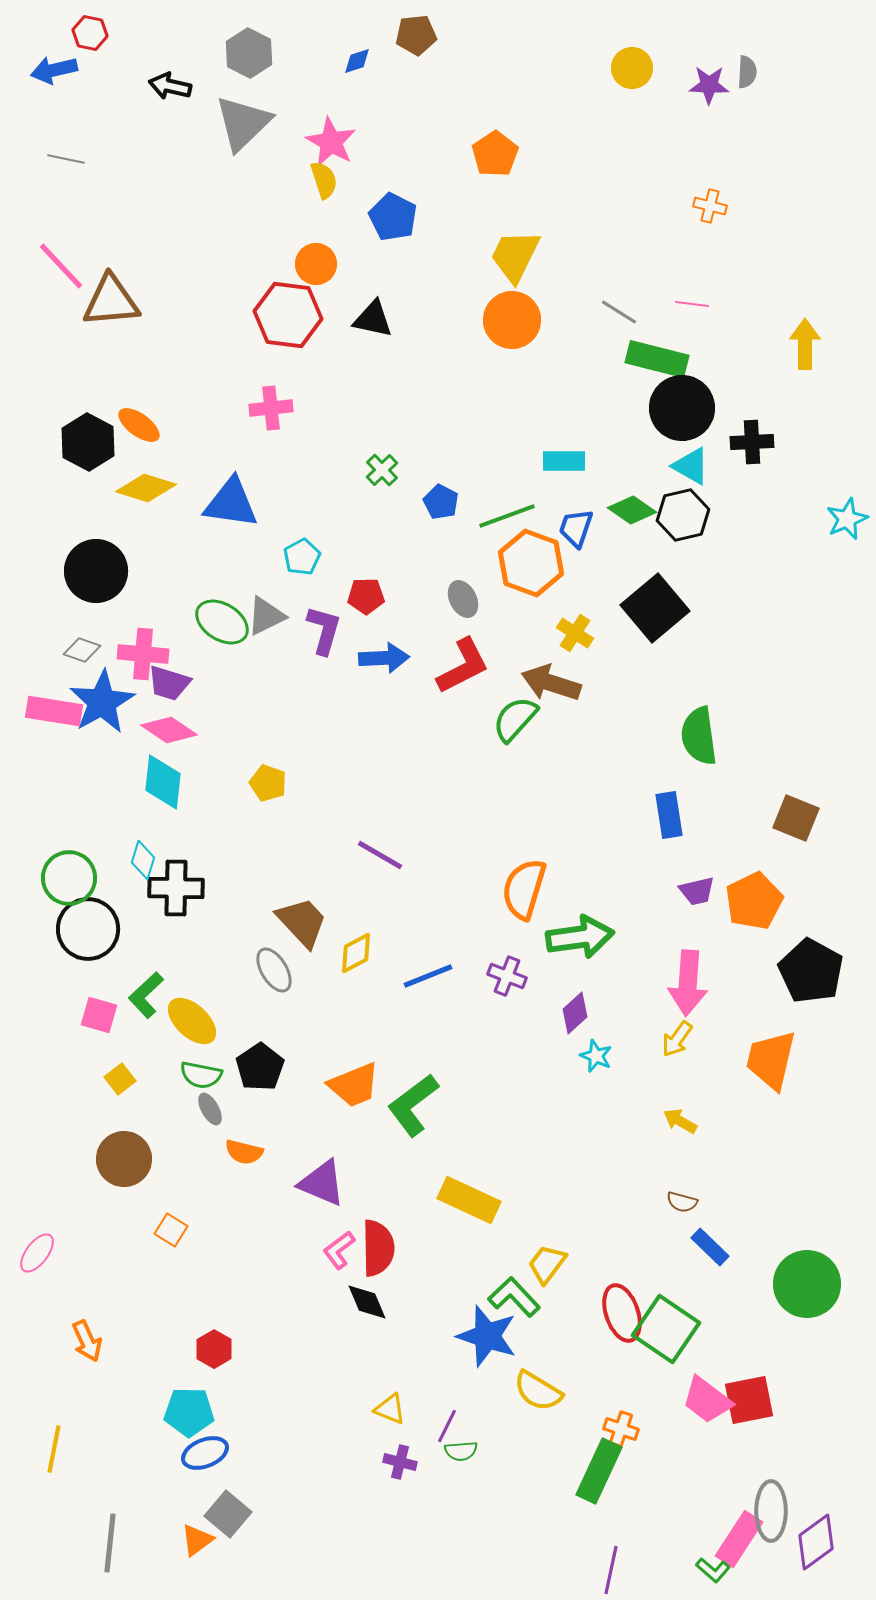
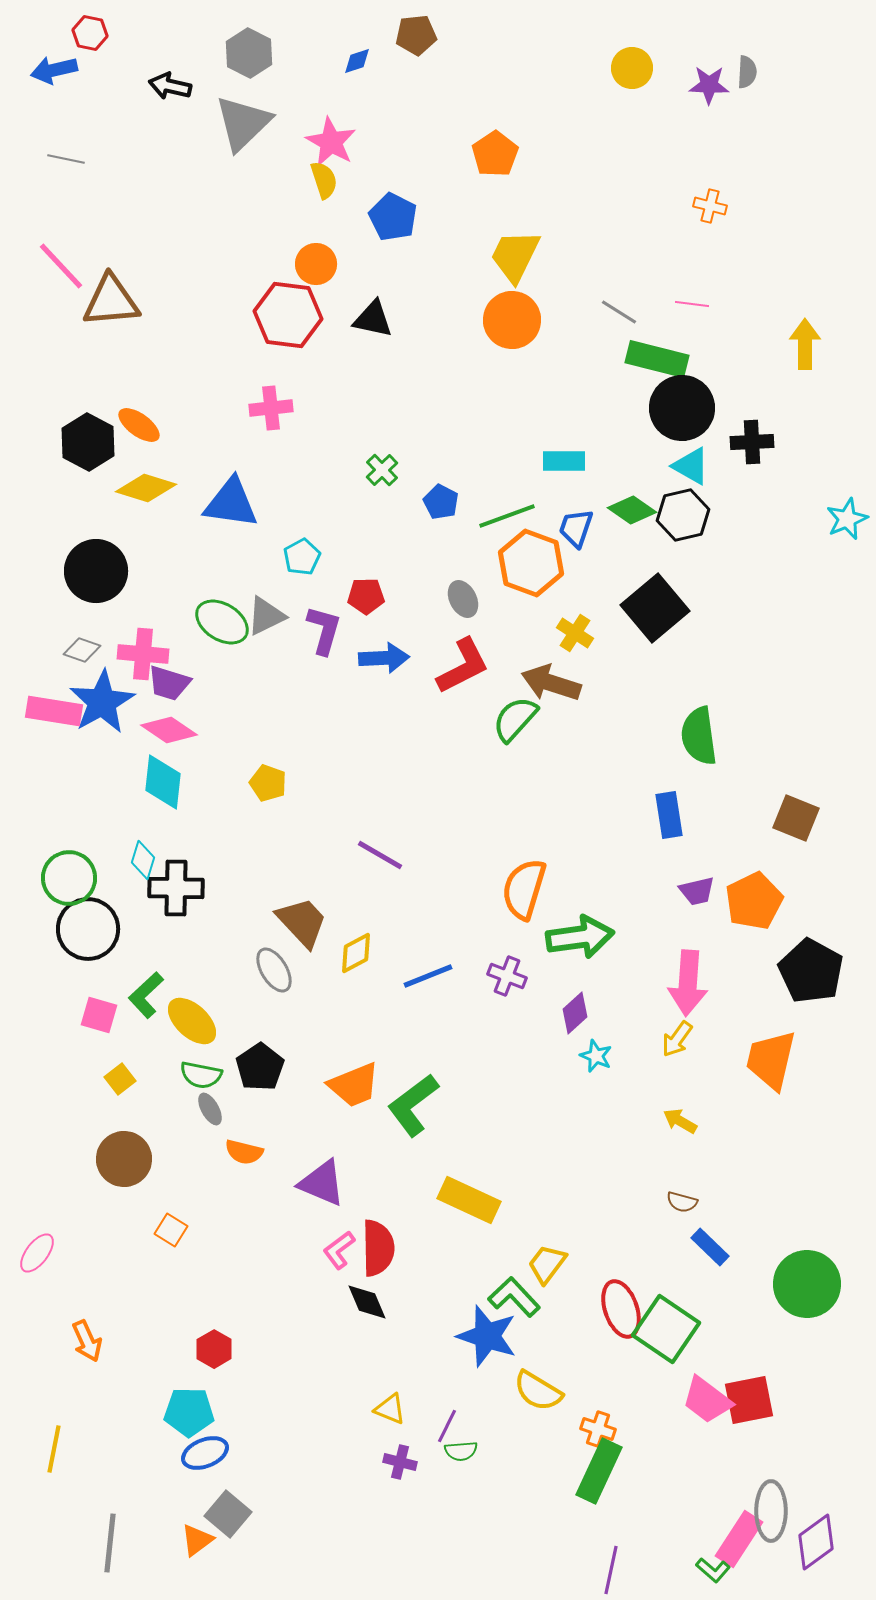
red ellipse at (622, 1313): moved 1 px left, 4 px up
orange cross at (621, 1429): moved 23 px left
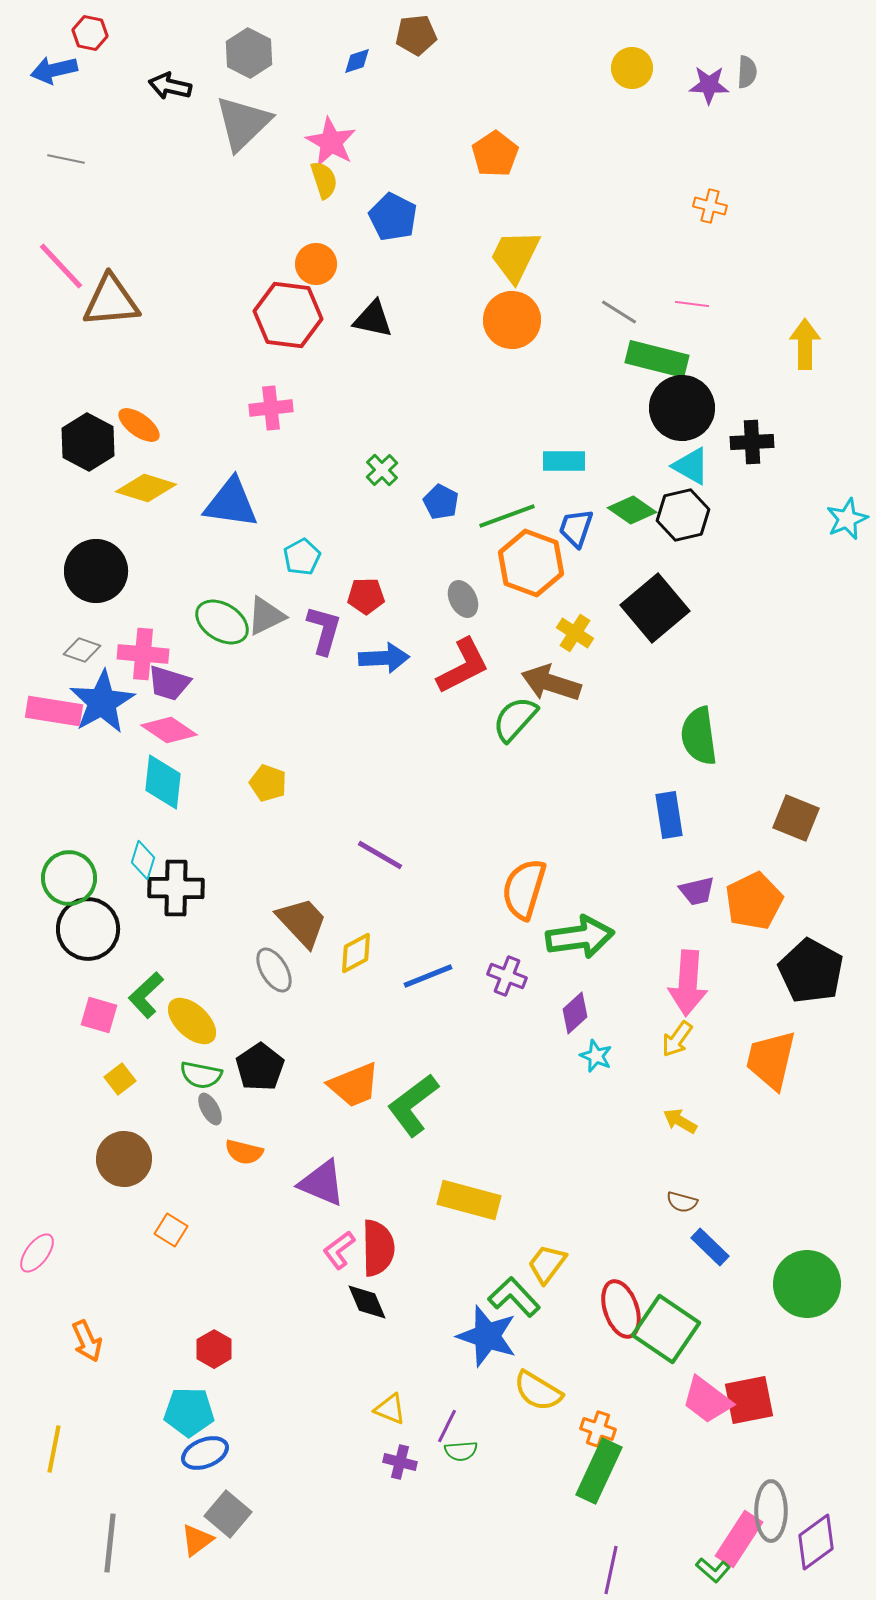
yellow rectangle at (469, 1200): rotated 10 degrees counterclockwise
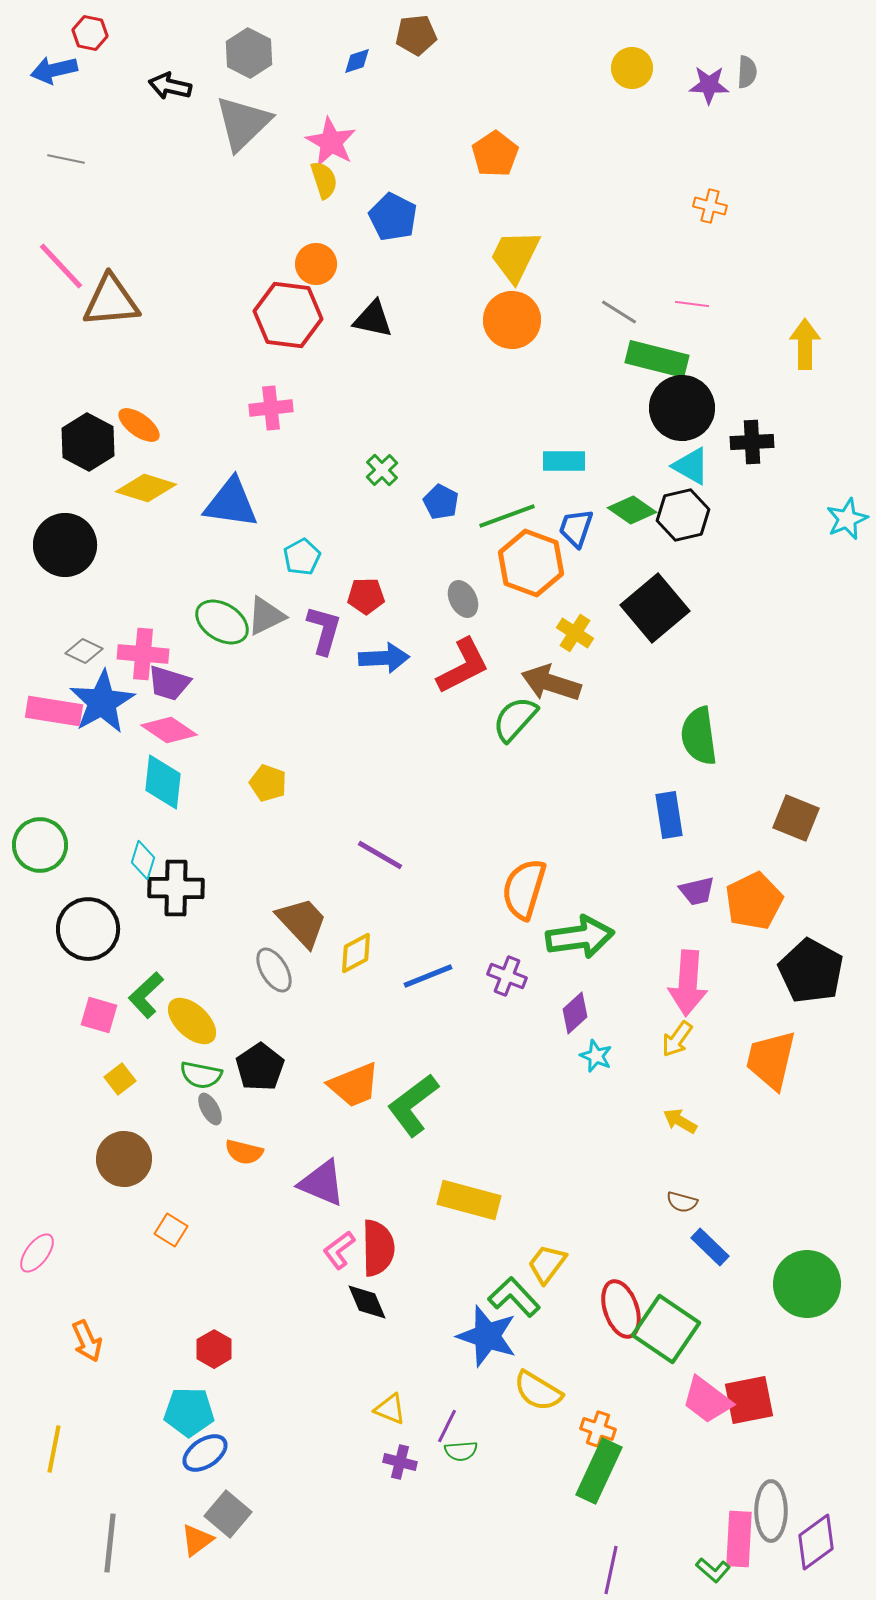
black circle at (96, 571): moved 31 px left, 26 px up
gray diamond at (82, 650): moved 2 px right, 1 px down; rotated 6 degrees clockwise
green circle at (69, 878): moved 29 px left, 33 px up
blue ellipse at (205, 1453): rotated 12 degrees counterclockwise
pink rectangle at (739, 1539): rotated 30 degrees counterclockwise
